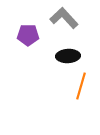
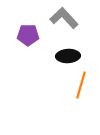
orange line: moved 1 px up
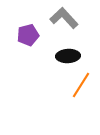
purple pentagon: rotated 15 degrees counterclockwise
orange line: rotated 16 degrees clockwise
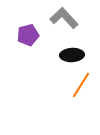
black ellipse: moved 4 px right, 1 px up
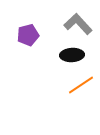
gray L-shape: moved 14 px right, 6 px down
orange line: rotated 24 degrees clockwise
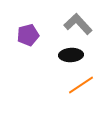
black ellipse: moved 1 px left
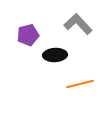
black ellipse: moved 16 px left
orange line: moved 1 px left, 1 px up; rotated 20 degrees clockwise
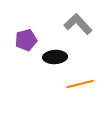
purple pentagon: moved 2 px left, 5 px down
black ellipse: moved 2 px down
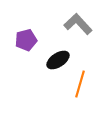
black ellipse: moved 3 px right, 3 px down; rotated 30 degrees counterclockwise
orange line: rotated 60 degrees counterclockwise
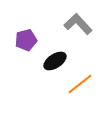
black ellipse: moved 3 px left, 1 px down
orange line: rotated 36 degrees clockwise
